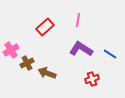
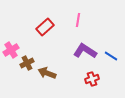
purple L-shape: moved 4 px right, 2 px down
blue line: moved 1 px right, 2 px down
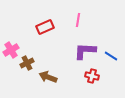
red rectangle: rotated 18 degrees clockwise
purple L-shape: rotated 30 degrees counterclockwise
brown arrow: moved 1 px right, 4 px down
red cross: moved 3 px up; rotated 32 degrees clockwise
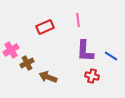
pink line: rotated 16 degrees counterclockwise
purple L-shape: rotated 90 degrees counterclockwise
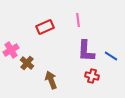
purple L-shape: moved 1 px right
brown cross: rotated 24 degrees counterclockwise
brown arrow: moved 3 px right, 3 px down; rotated 48 degrees clockwise
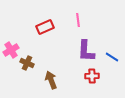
blue line: moved 1 px right, 1 px down
brown cross: rotated 16 degrees counterclockwise
red cross: rotated 16 degrees counterclockwise
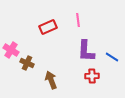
red rectangle: moved 3 px right
pink cross: rotated 28 degrees counterclockwise
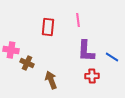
red rectangle: rotated 60 degrees counterclockwise
pink cross: rotated 21 degrees counterclockwise
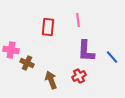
blue line: rotated 16 degrees clockwise
red cross: moved 13 px left; rotated 24 degrees counterclockwise
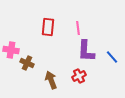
pink line: moved 8 px down
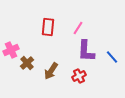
pink line: rotated 40 degrees clockwise
pink cross: rotated 35 degrees counterclockwise
brown cross: rotated 24 degrees clockwise
brown arrow: moved 9 px up; rotated 126 degrees counterclockwise
